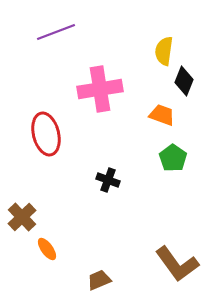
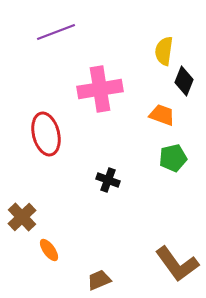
green pentagon: rotated 24 degrees clockwise
orange ellipse: moved 2 px right, 1 px down
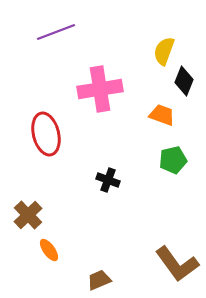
yellow semicircle: rotated 12 degrees clockwise
green pentagon: moved 2 px down
brown cross: moved 6 px right, 2 px up
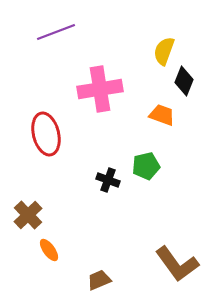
green pentagon: moved 27 px left, 6 px down
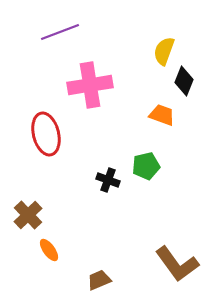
purple line: moved 4 px right
pink cross: moved 10 px left, 4 px up
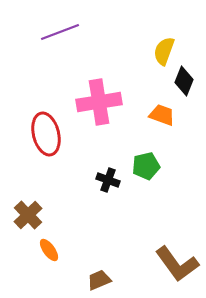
pink cross: moved 9 px right, 17 px down
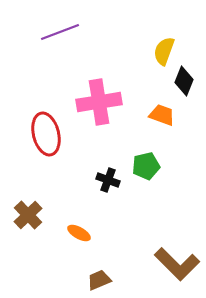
orange ellipse: moved 30 px right, 17 px up; rotated 25 degrees counterclockwise
brown L-shape: rotated 9 degrees counterclockwise
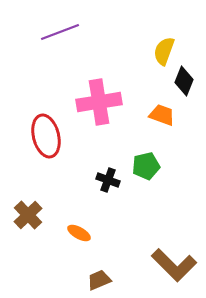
red ellipse: moved 2 px down
brown L-shape: moved 3 px left, 1 px down
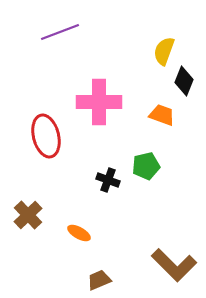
pink cross: rotated 9 degrees clockwise
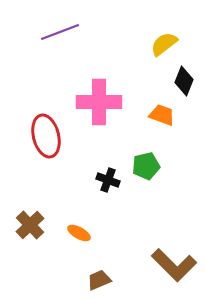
yellow semicircle: moved 7 px up; rotated 32 degrees clockwise
brown cross: moved 2 px right, 10 px down
